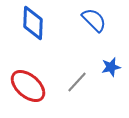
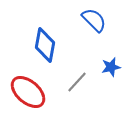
blue diamond: moved 12 px right, 22 px down; rotated 8 degrees clockwise
red ellipse: moved 6 px down
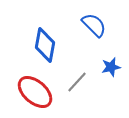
blue semicircle: moved 5 px down
red ellipse: moved 7 px right
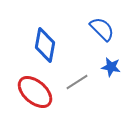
blue semicircle: moved 8 px right, 4 px down
blue star: rotated 24 degrees clockwise
gray line: rotated 15 degrees clockwise
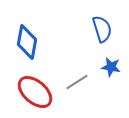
blue semicircle: rotated 28 degrees clockwise
blue diamond: moved 18 px left, 3 px up
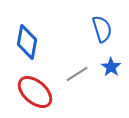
blue star: rotated 24 degrees clockwise
gray line: moved 8 px up
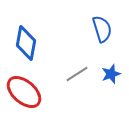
blue diamond: moved 1 px left, 1 px down
blue star: moved 7 px down; rotated 18 degrees clockwise
red ellipse: moved 11 px left
